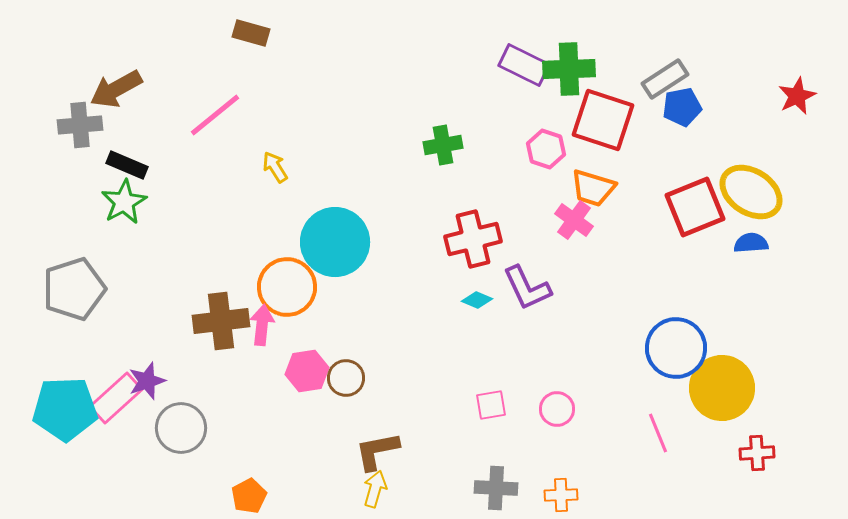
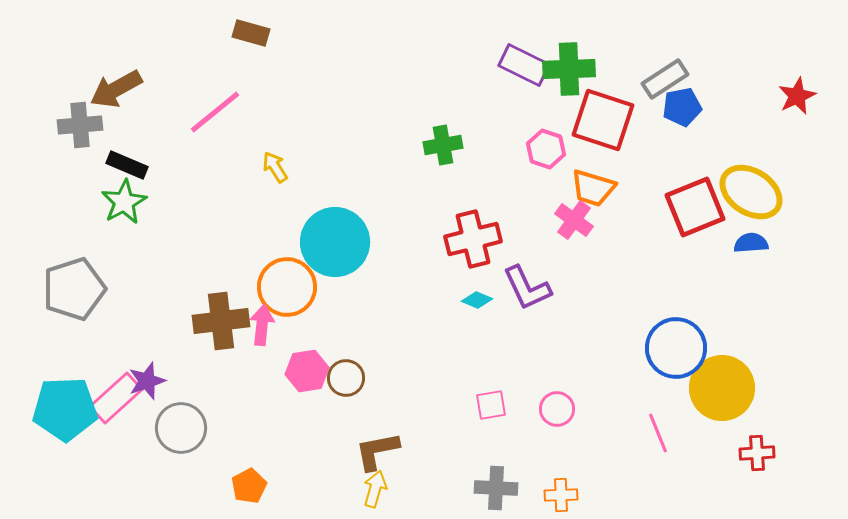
pink line at (215, 115): moved 3 px up
orange pentagon at (249, 496): moved 10 px up
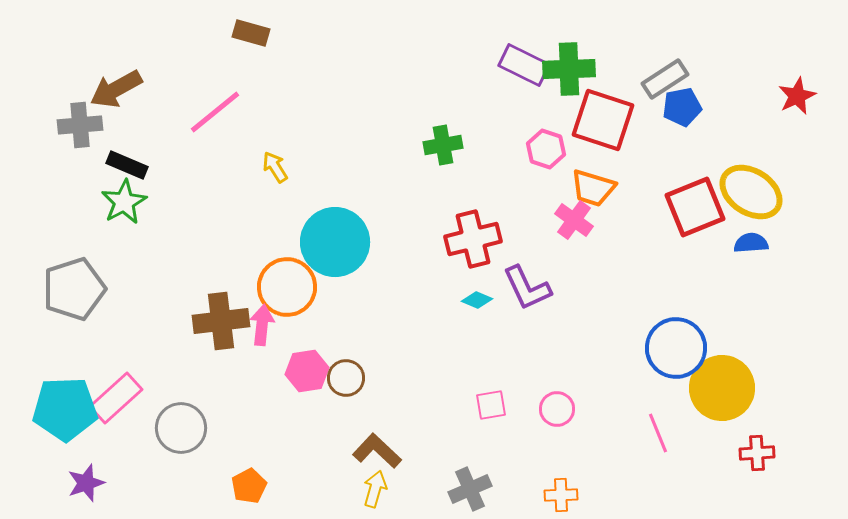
purple star at (147, 381): moved 61 px left, 102 px down
brown L-shape at (377, 451): rotated 54 degrees clockwise
gray cross at (496, 488): moved 26 px left, 1 px down; rotated 27 degrees counterclockwise
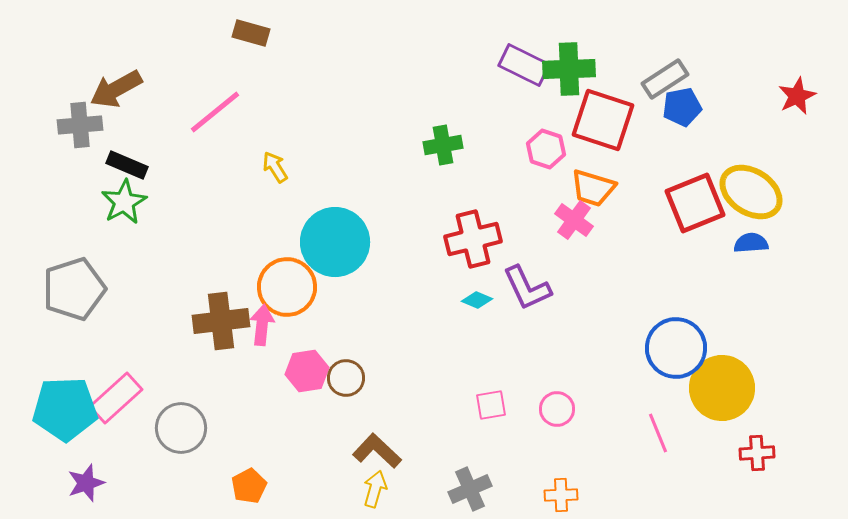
red square at (695, 207): moved 4 px up
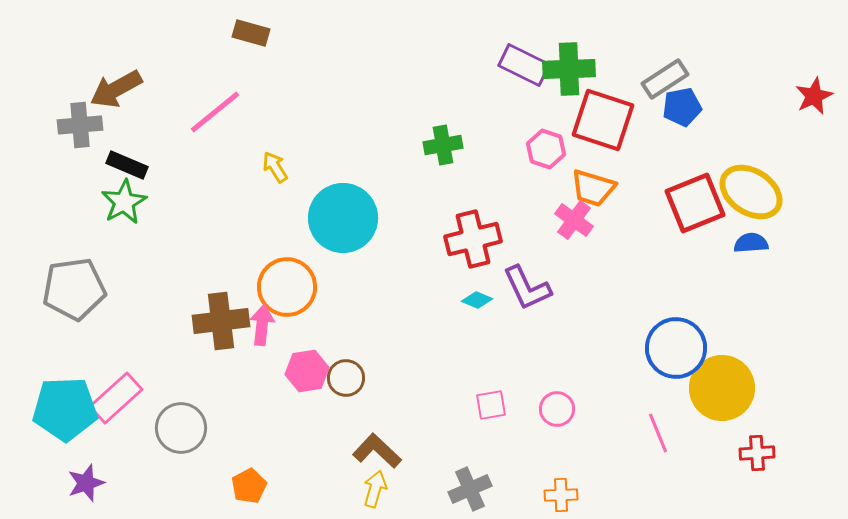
red star at (797, 96): moved 17 px right
cyan circle at (335, 242): moved 8 px right, 24 px up
gray pentagon at (74, 289): rotated 10 degrees clockwise
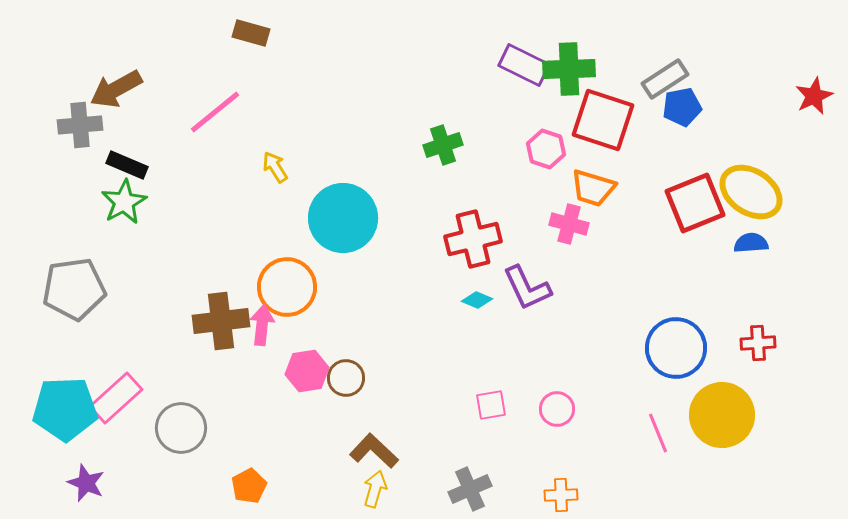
green cross at (443, 145): rotated 9 degrees counterclockwise
pink cross at (574, 220): moved 5 px left, 4 px down; rotated 21 degrees counterclockwise
yellow circle at (722, 388): moved 27 px down
brown L-shape at (377, 451): moved 3 px left
red cross at (757, 453): moved 1 px right, 110 px up
purple star at (86, 483): rotated 30 degrees counterclockwise
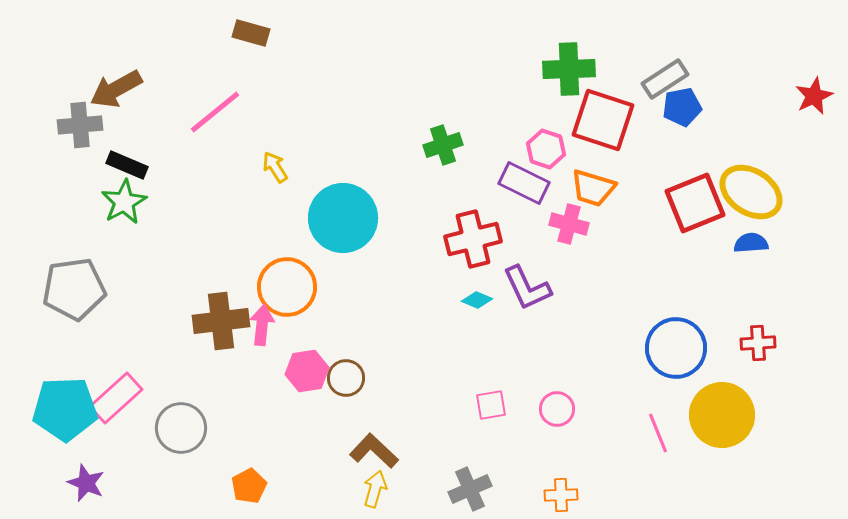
purple rectangle at (524, 65): moved 118 px down
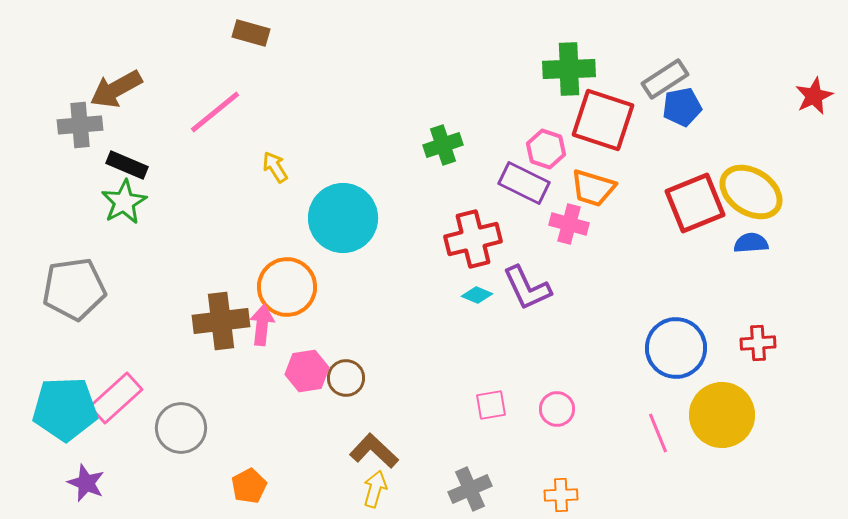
cyan diamond at (477, 300): moved 5 px up
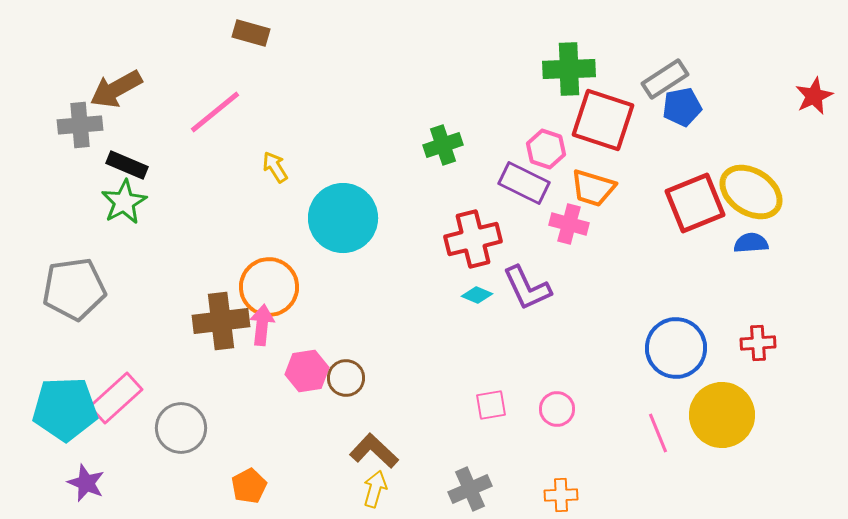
orange circle at (287, 287): moved 18 px left
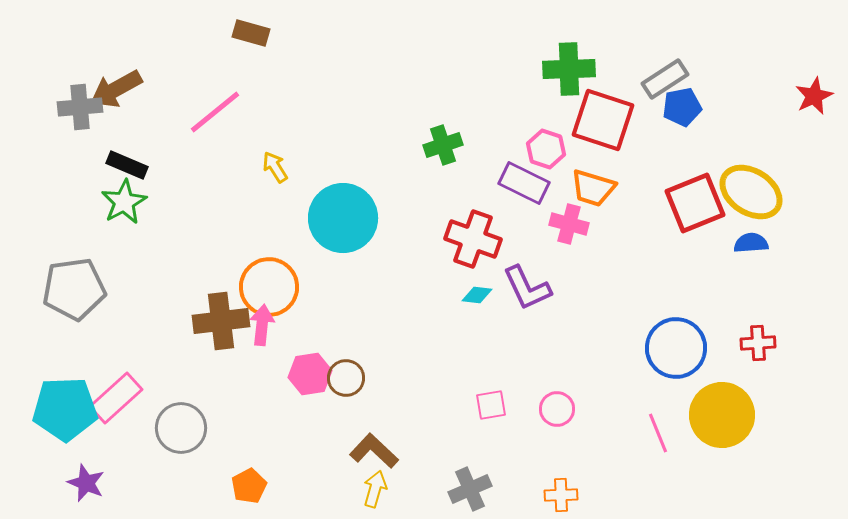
gray cross at (80, 125): moved 18 px up
red cross at (473, 239): rotated 34 degrees clockwise
cyan diamond at (477, 295): rotated 16 degrees counterclockwise
pink hexagon at (307, 371): moved 3 px right, 3 px down
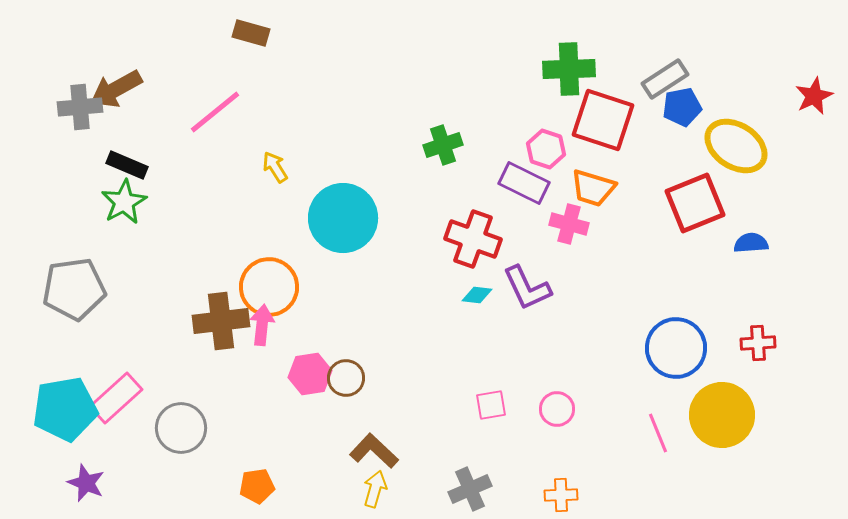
yellow ellipse at (751, 192): moved 15 px left, 46 px up
cyan pentagon at (65, 409): rotated 8 degrees counterclockwise
orange pentagon at (249, 486): moved 8 px right; rotated 20 degrees clockwise
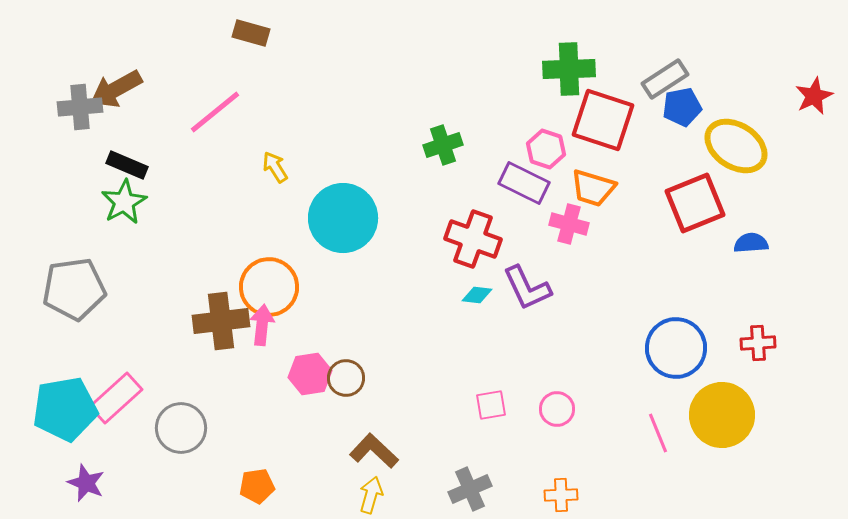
yellow arrow at (375, 489): moved 4 px left, 6 px down
